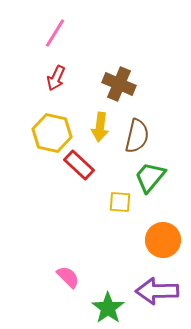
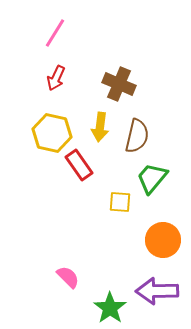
red rectangle: rotated 12 degrees clockwise
green trapezoid: moved 2 px right, 1 px down
green star: moved 2 px right
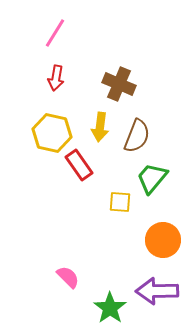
red arrow: rotated 15 degrees counterclockwise
brown semicircle: rotated 8 degrees clockwise
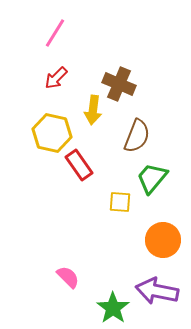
red arrow: rotated 35 degrees clockwise
yellow arrow: moved 7 px left, 17 px up
purple arrow: rotated 12 degrees clockwise
green star: moved 3 px right
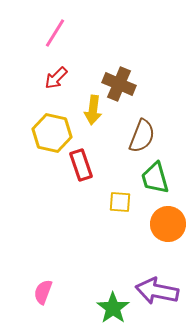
brown semicircle: moved 5 px right
red rectangle: moved 2 px right; rotated 16 degrees clockwise
green trapezoid: moved 3 px right; rotated 56 degrees counterclockwise
orange circle: moved 5 px right, 16 px up
pink semicircle: moved 25 px left, 15 px down; rotated 115 degrees counterclockwise
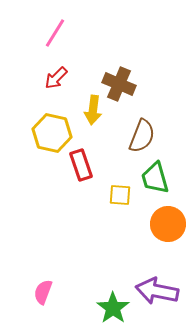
yellow square: moved 7 px up
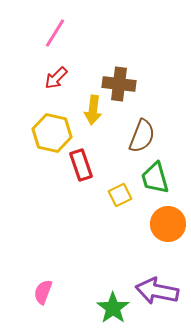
brown cross: rotated 16 degrees counterclockwise
yellow square: rotated 30 degrees counterclockwise
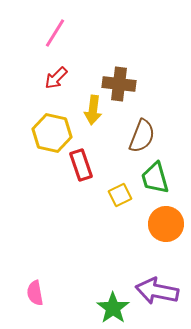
orange circle: moved 2 px left
pink semicircle: moved 8 px left, 1 px down; rotated 30 degrees counterclockwise
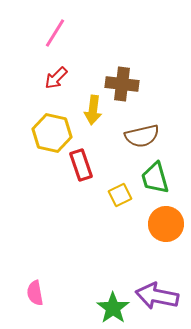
brown cross: moved 3 px right
brown semicircle: rotated 56 degrees clockwise
purple arrow: moved 5 px down
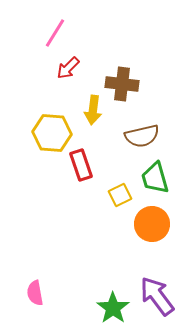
red arrow: moved 12 px right, 10 px up
yellow hexagon: rotated 9 degrees counterclockwise
orange circle: moved 14 px left
purple arrow: rotated 42 degrees clockwise
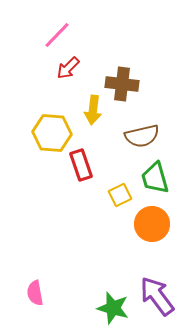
pink line: moved 2 px right, 2 px down; rotated 12 degrees clockwise
green star: rotated 20 degrees counterclockwise
